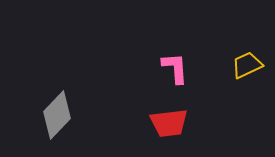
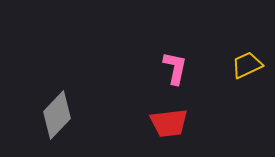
pink L-shape: rotated 16 degrees clockwise
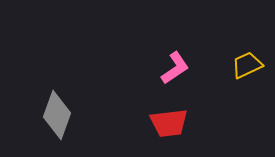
pink L-shape: rotated 44 degrees clockwise
gray diamond: rotated 24 degrees counterclockwise
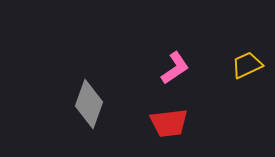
gray diamond: moved 32 px right, 11 px up
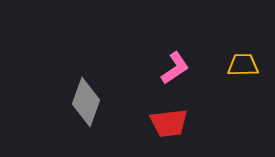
yellow trapezoid: moved 4 px left; rotated 24 degrees clockwise
gray diamond: moved 3 px left, 2 px up
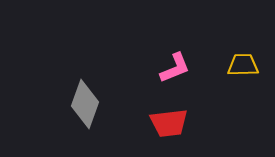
pink L-shape: rotated 12 degrees clockwise
gray diamond: moved 1 px left, 2 px down
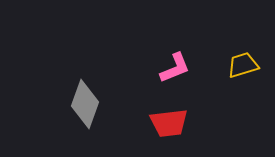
yellow trapezoid: rotated 16 degrees counterclockwise
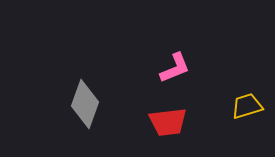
yellow trapezoid: moved 4 px right, 41 px down
red trapezoid: moved 1 px left, 1 px up
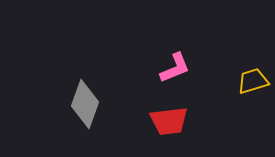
yellow trapezoid: moved 6 px right, 25 px up
red trapezoid: moved 1 px right, 1 px up
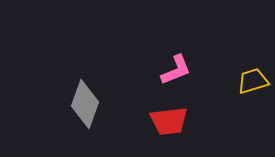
pink L-shape: moved 1 px right, 2 px down
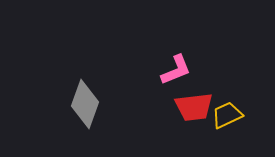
yellow trapezoid: moved 26 px left, 34 px down; rotated 8 degrees counterclockwise
red trapezoid: moved 25 px right, 14 px up
